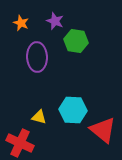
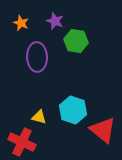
cyan hexagon: rotated 16 degrees clockwise
red cross: moved 2 px right, 1 px up
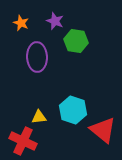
yellow triangle: rotated 21 degrees counterclockwise
red cross: moved 1 px right, 1 px up
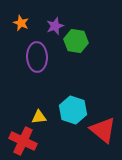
purple star: moved 5 px down; rotated 30 degrees clockwise
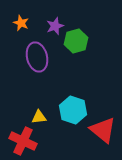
green hexagon: rotated 25 degrees counterclockwise
purple ellipse: rotated 12 degrees counterclockwise
